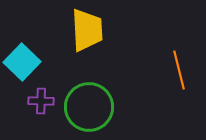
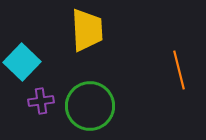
purple cross: rotated 10 degrees counterclockwise
green circle: moved 1 px right, 1 px up
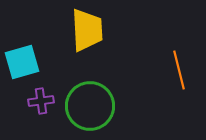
cyan square: rotated 30 degrees clockwise
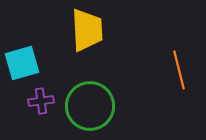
cyan square: moved 1 px down
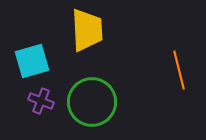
cyan square: moved 10 px right, 2 px up
purple cross: rotated 30 degrees clockwise
green circle: moved 2 px right, 4 px up
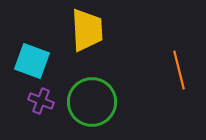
cyan square: rotated 36 degrees clockwise
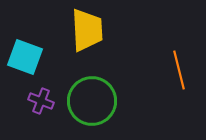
cyan square: moved 7 px left, 4 px up
green circle: moved 1 px up
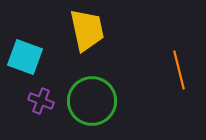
yellow trapezoid: rotated 9 degrees counterclockwise
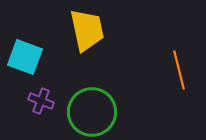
green circle: moved 11 px down
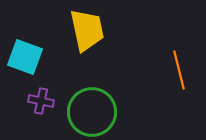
purple cross: rotated 10 degrees counterclockwise
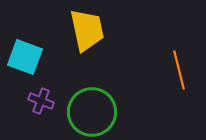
purple cross: rotated 10 degrees clockwise
